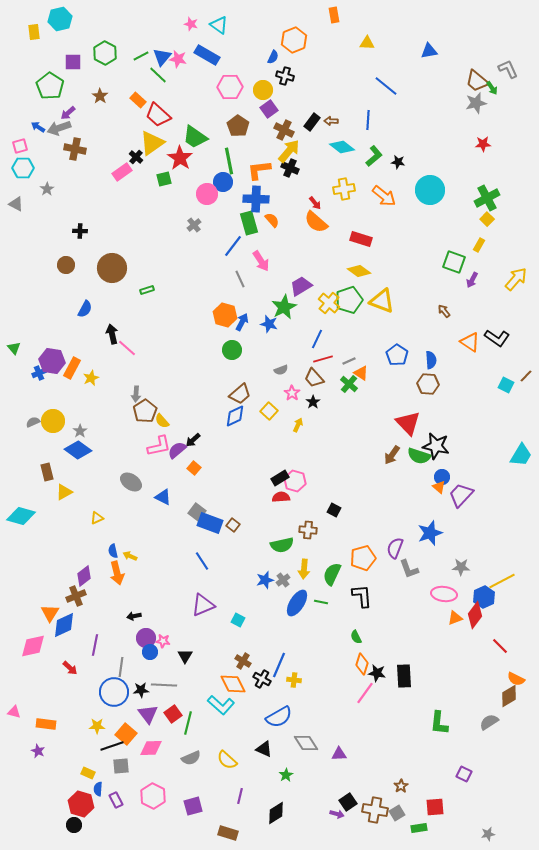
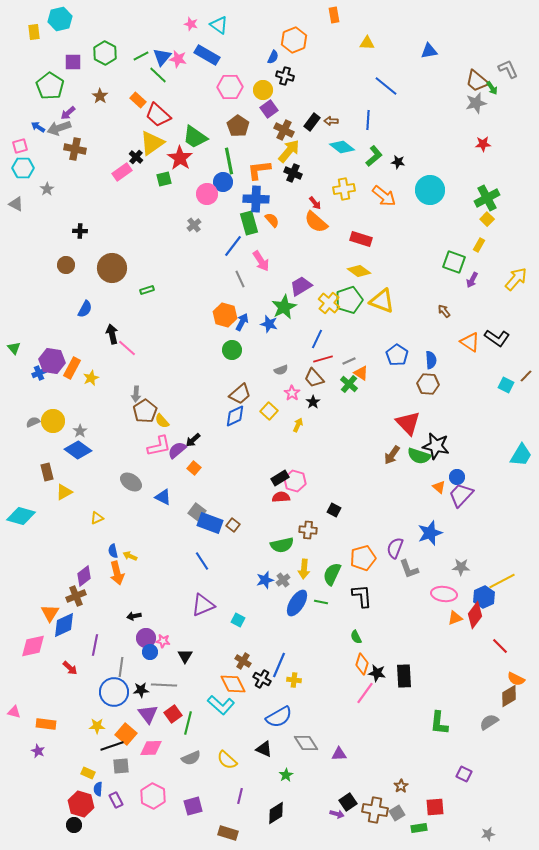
black cross at (290, 168): moved 3 px right, 5 px down
blue circle at (442, 477): moved 15 px right
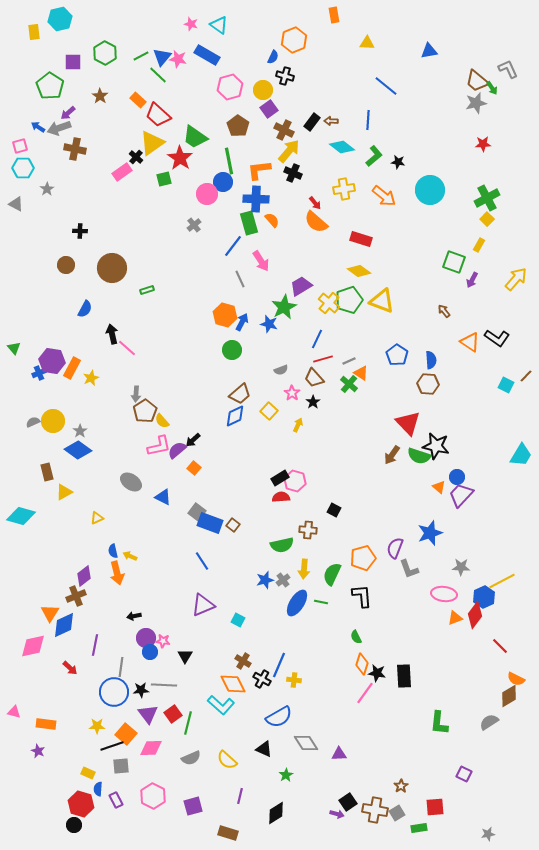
pink hexagon at (230, 87): rotated 15 degrees counterclockwise
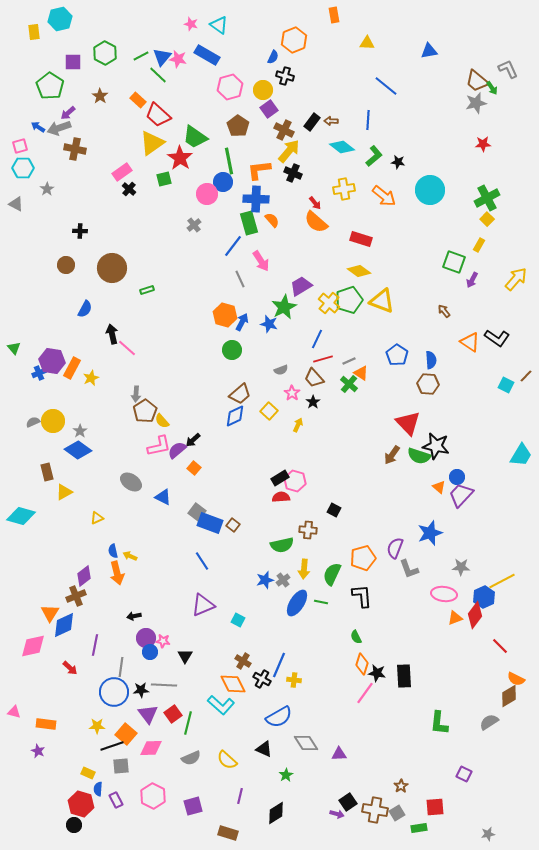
black cross at (136, 157): moved 7 px left, 32 px down
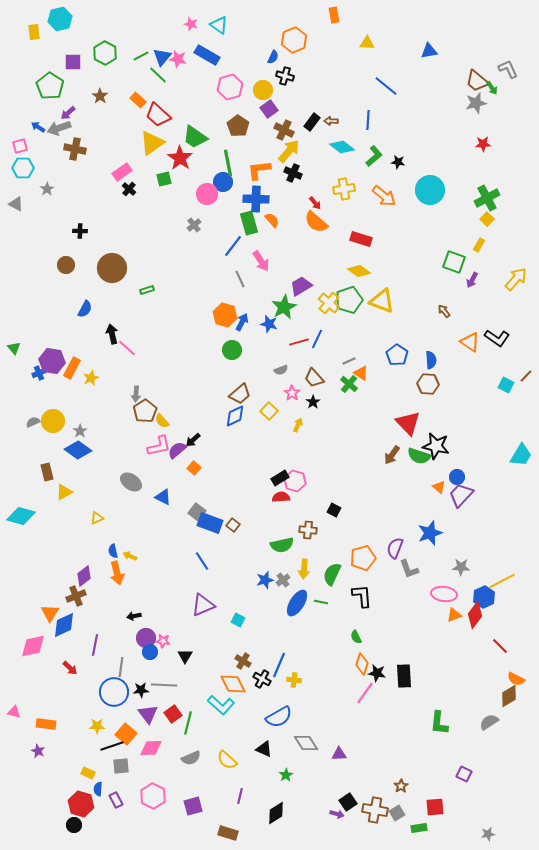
green line at (229, 161): moved 1 px left, 2 px down
red line at (323, 359): moved 24 px left, 17 px up
orange triangle at (455, 618): moved 1 px left, 3 px up
